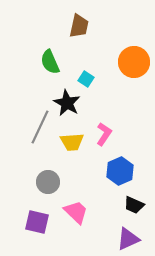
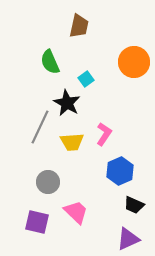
cyan square: rotated 21 degrees clockwise
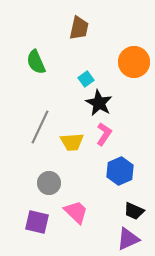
brown trapezoid: moved 2 px down
green semicircle: moved 14 px left
black star: moved 32 px right
gray circle: moved 1 px right, 1 px down
black trapezoid: moved 6 px down
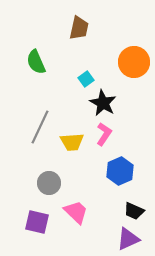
black star: moved 4 px right
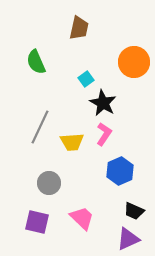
pink trapezoid: moved 6 px right, 6 px down
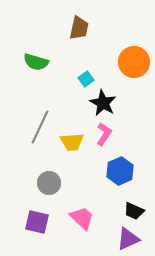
green semicircle: rotated 50 degrees counterclockwise
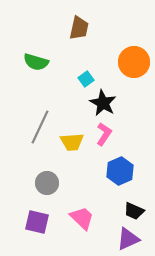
gray circle: moved 2 px left
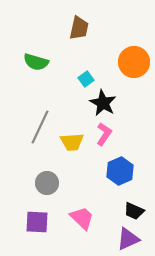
purple square: rotated 10 degrees counterclockwise
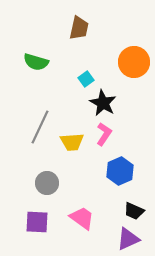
pink trapezoid: rotated 8 degrees counterclockwise
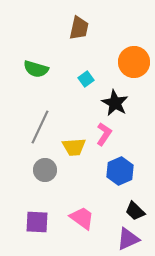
green semicircle: moved 7 px down
black star: moved 12 px right
yellow trapezoid: moved 2 px right, 5 px down
gray circle: moved 2 px left, 13 px up
black trapezoid: moved 1 px right; rotated 20 degrees clockwise
